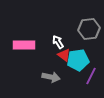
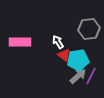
pink rectangle: moved 4 px left, 3 px up
gray arrow: moved 27 px right, 1 px up; rotated 54 degrees counterclockwise
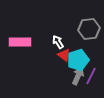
cyan pentagon: rotated 10 degrees counterclockwise
gray arrow: rotated 24 degrees counterclockwise
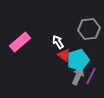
pink rectangle: rotated 40 degrees counterclockwise
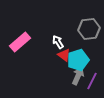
purple line: moved 1 px right, 5 px down
